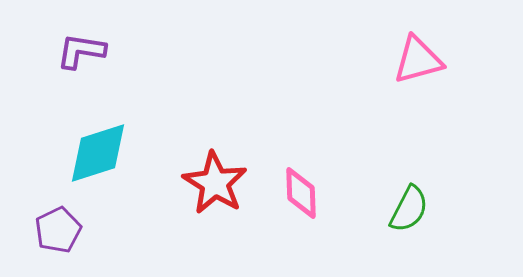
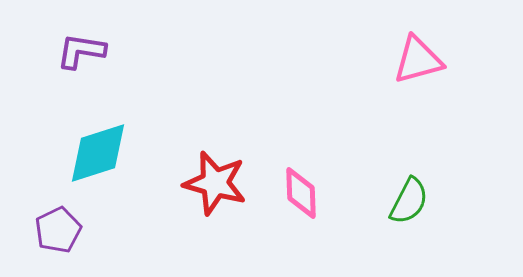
red star: rotated 16 degrees counterclockwise
green semicircle: moved 8 px up
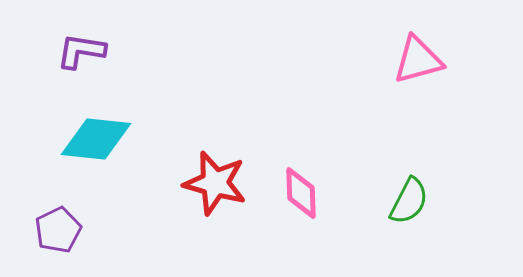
cyan diamond: moved 2 px left, 14 px up; rotated 24 degrees clockwise
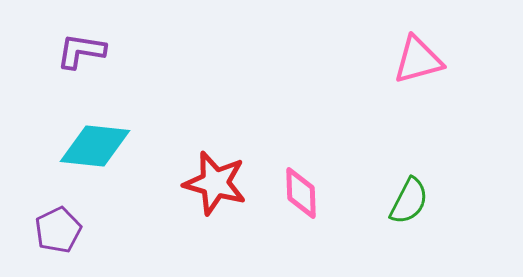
cyan diamond: moved 1 px left, 7 px down
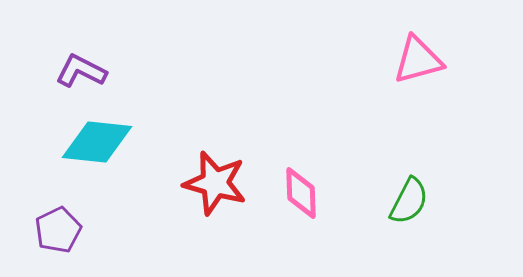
purple L-shape: moved 20 px down; rotated 18 degrees clockwise
cyan diamond: moved 2 px right, 4 px up
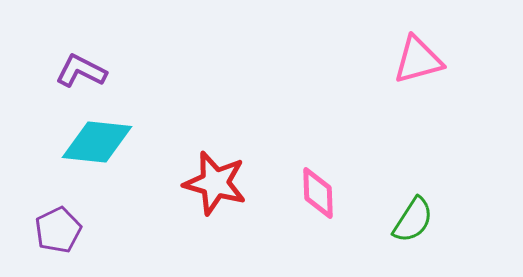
pink diamond: moved 17 px right
green semicircle: moved 4 px right, 19 px down; rotated 6 degrees clockwise
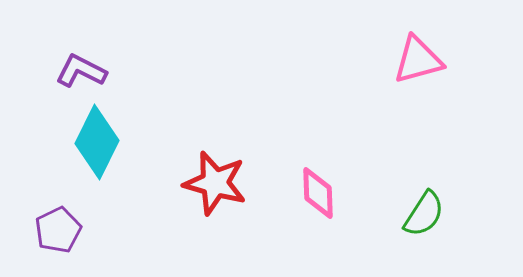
cyan diamond: rotated 70 degrees counterclockwise
green semicircle: moved 11 px right, 6 px up
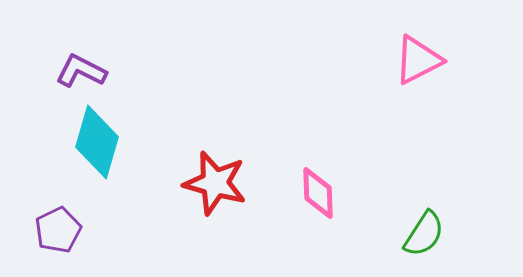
pink triangle: rotated 12 degrees counterclockwise
cyan diamond: rotated 10 degrees counterclockwise
green semicircle: moved 20 px down
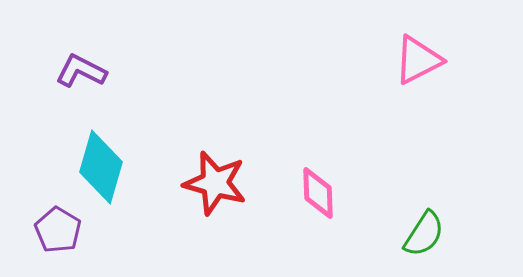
cyan diamond: moved 4 px right, 25 px down
purple pentagon: rotated 15 degrees counterclockwise
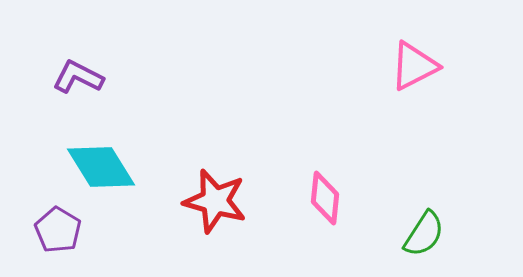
pink triangle: moved 4 px left, 6 px down
purple L-shape: moved 3 px left, 6 px down
cyan diamond: rotated 48 degrees counterclockwise
red star: moved 18 px down
pink diamond: moved 7 px right, 5 px down; rotated 8 degrees clockwise
